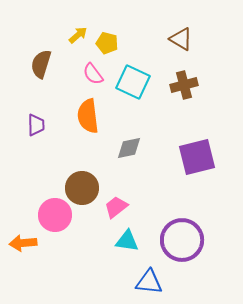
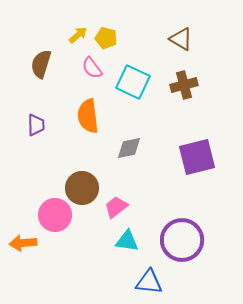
yellow pentagon: moved 1 px left, 5 px up
pink semicircle: moved 1 px left, 6 px up
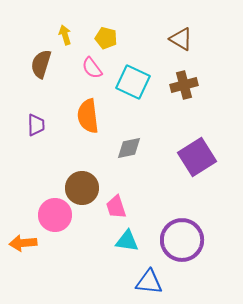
yellow arrow: moved 13 px left; rotated 66 degrees counterclockwise
purple square: rotated 18 degrees counterclockwise
pink trapezoid: rotated 70 degrees counterclockwise
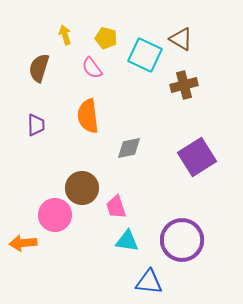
brown semicircle: moved 2 px left, 4 px down
cyan square: moved 12 px right, 27 px up
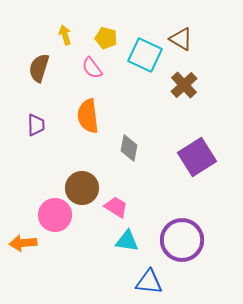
brown cross: rotated 28 degrees counterclockwise
gray diamond: rotated 68 degrees counterclockwise
pink trapezoid: rotated 140 degrees clockwise
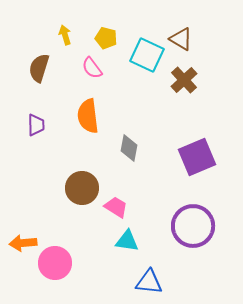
cyan square: moved 2 px right
brown cross: moved 5 px up
purple square: rotated 9 degrees clockwise
pink circle: moved 48 px down
purple circle: moved 11 px right, 14 px up
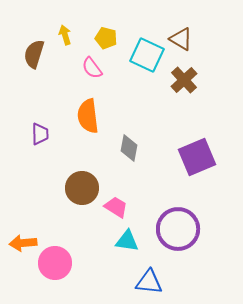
brown semicircle: moved 5 px left, 14 px up
purple trapezoid: moved 4 px right, 9 px down
purple circle: moved 15 px left, 3 px down
